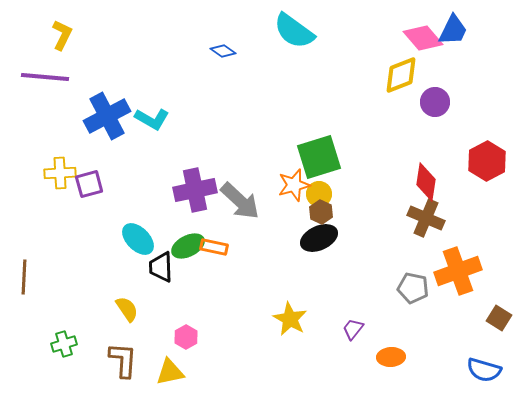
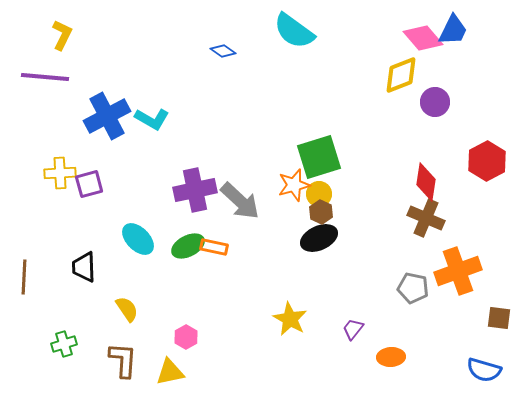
black trapezoid: moved 77 px left
brown square: rotated 25 degrees counterclockwise
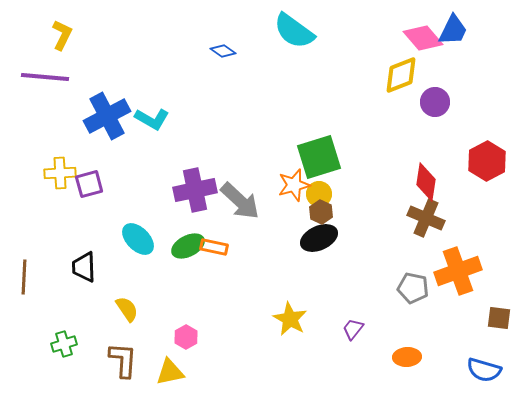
orange ellipse: moved 16 px right
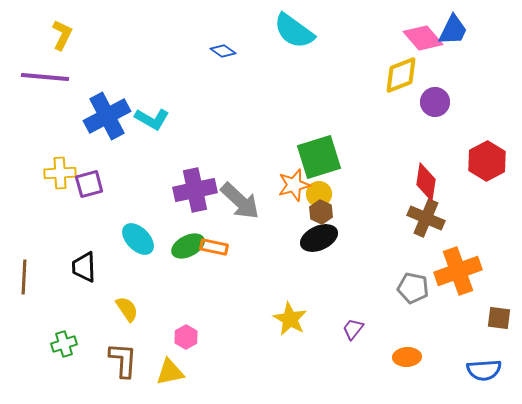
blue semicircle: rotated 20 degrees counterclockwise
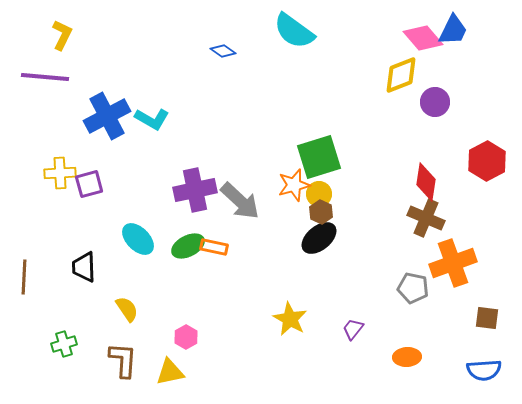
black ellipse: rotated 15 degrees counterclockwise
orange cross: moved 5 px left, 8 px up
brown square: moved 12 px left
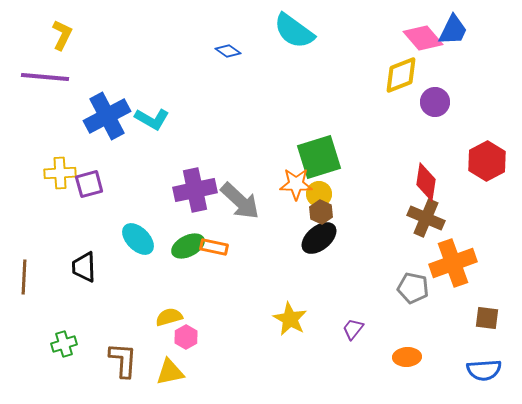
blue diamond: moved 5 px right
orange star: moved 2 px right, 1 px up; rotated 16 degrees clockwise
yellow semicircle: moved 42 px right, 8 px down; rotated 72 degrees counterclockwise
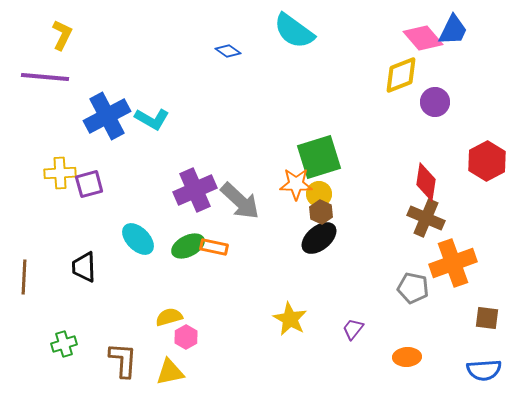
purple cross: rotated 12 degrees counterclockwise
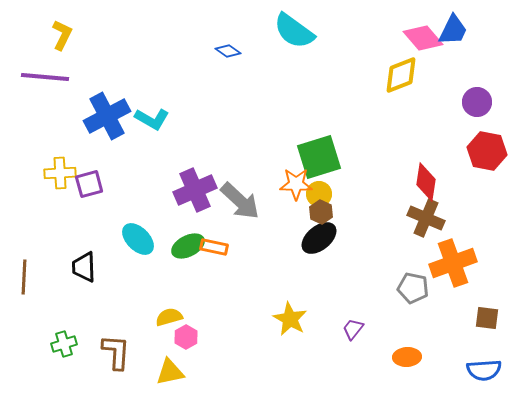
purple circle: moved 42 px right
red hexagon: moved 10 px up; rotated 21 degrees counterclockwise
brown L-shape: moved 7 px left, 8 px up
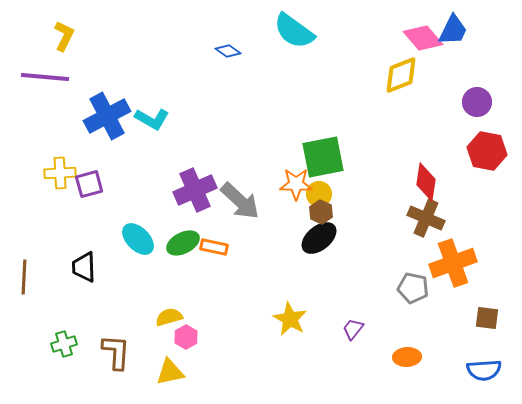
yellow L-shape: moved 2 px right, 1 px down
green square: moved 4 px right; rotated 6 degrees clockwise
green ellipse: moved 5 px left, 3 px up
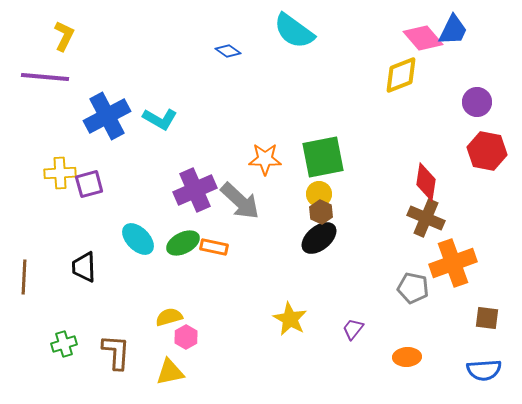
cyan L-shape: moved 8 px right
orange star: moved 31 px left, 25 px up
